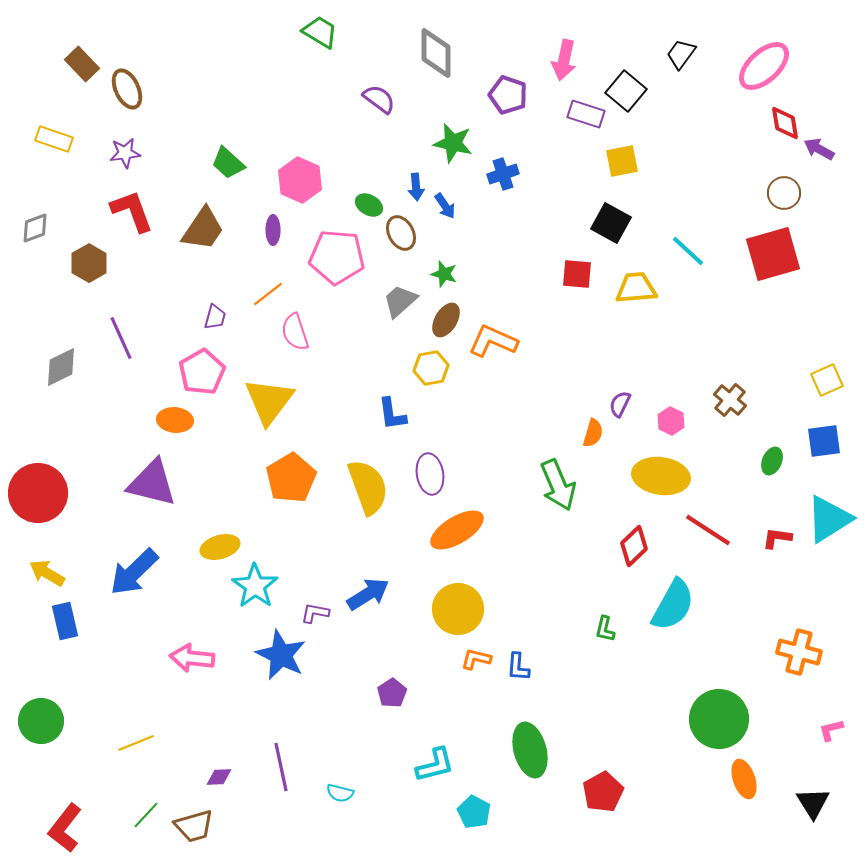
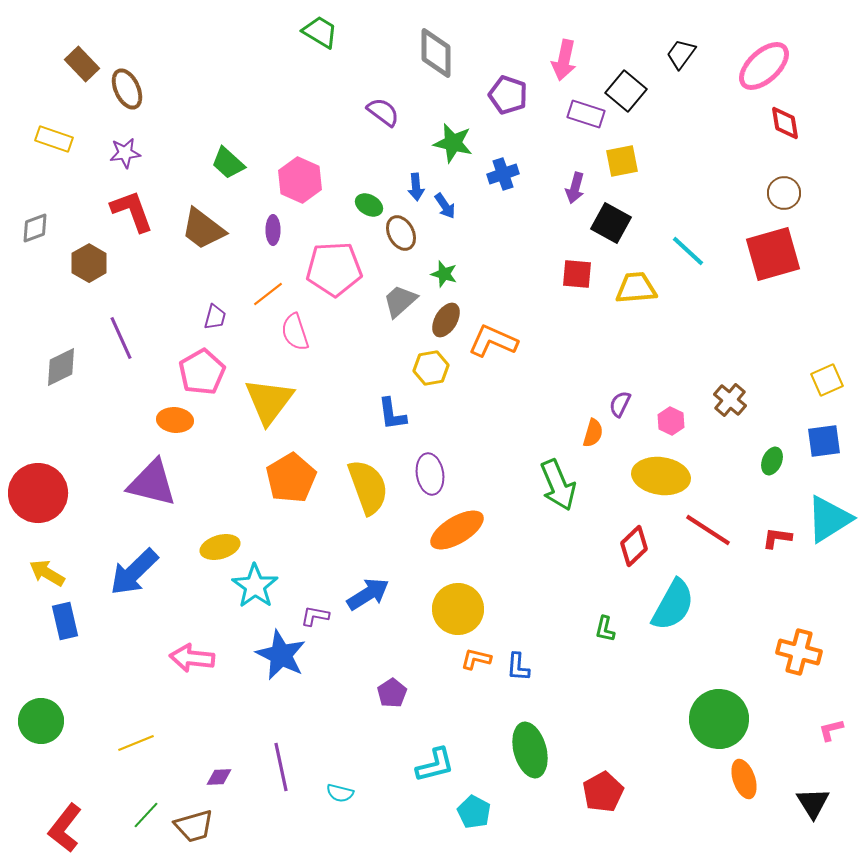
purple semicircle at (379, 99): moved 4 px right, 13 px down
purple arrow at (819, 149): moved 244 px left, 39 px down; rotated 104 degrees counterclockwise
brown trapezoid at (203, 229): rotated 93 degrees clockwise
pink pentagon at (337, 257): moved 3 px left, 12 px down; rotated 8 degrees counterclockwise
purple L-shape at (315, 613): moved 3 px down
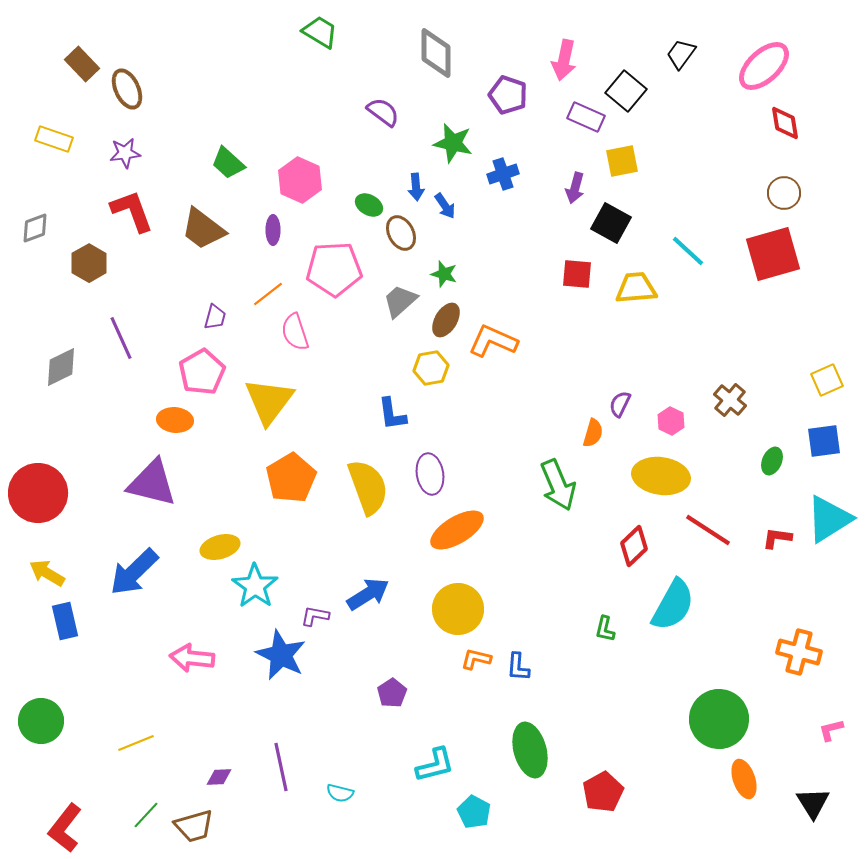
purple rectangle at (586, 114): moved 3 px down; rotated 6 degrees clockwise
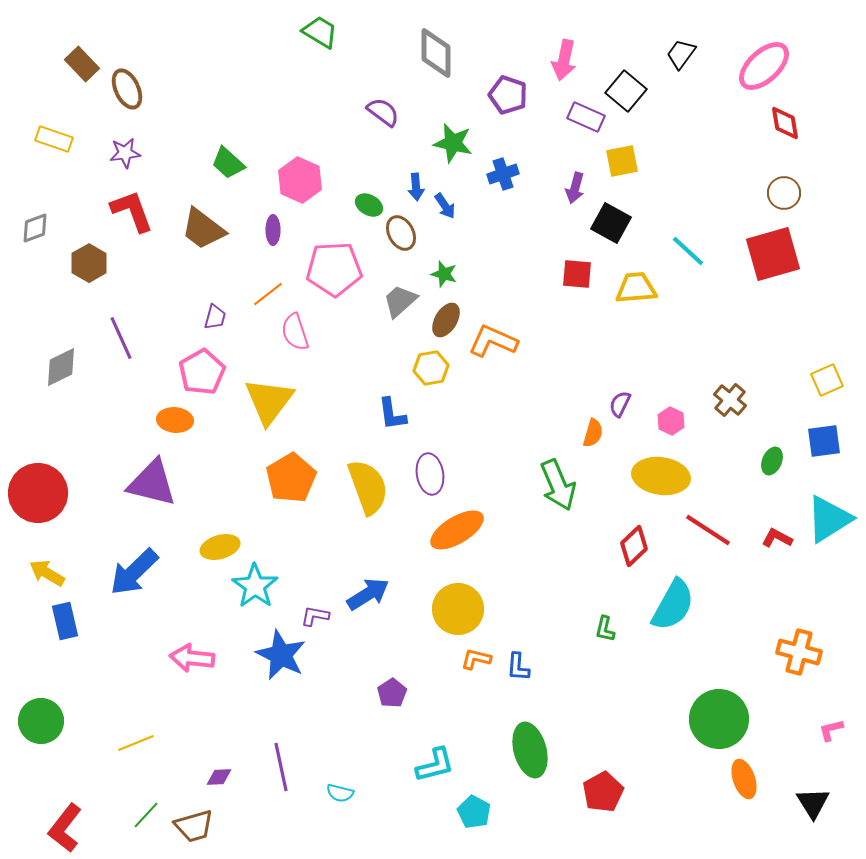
red L-shape at (777, 538): rotated 20 degrees clockwise
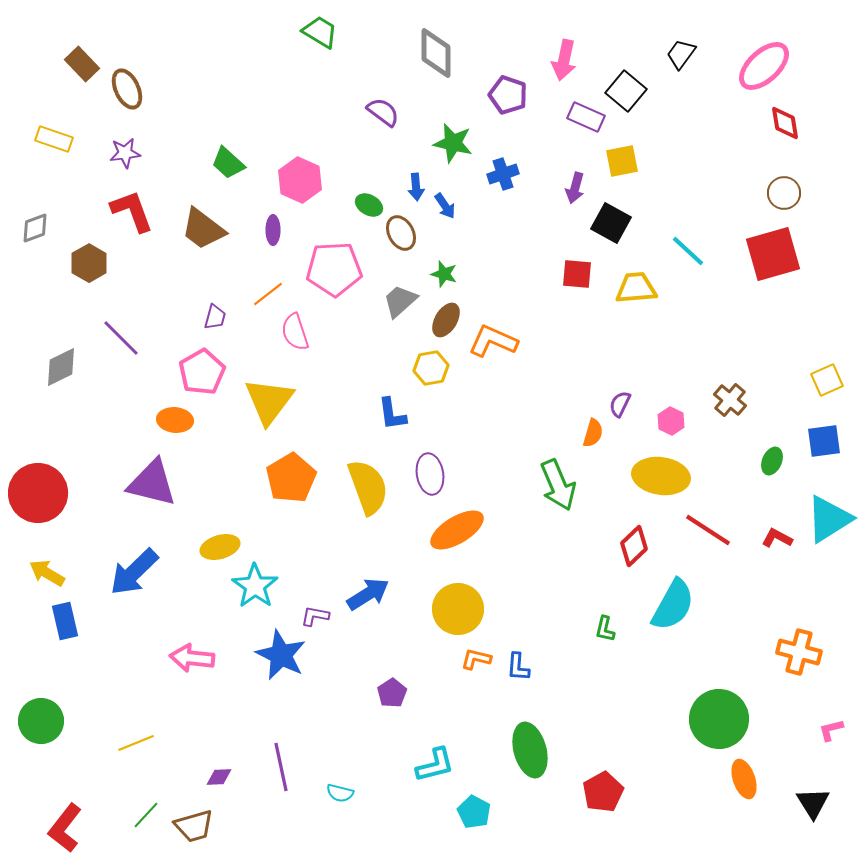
purple line at (121, 338): rotated 21 degrees counterclockwise
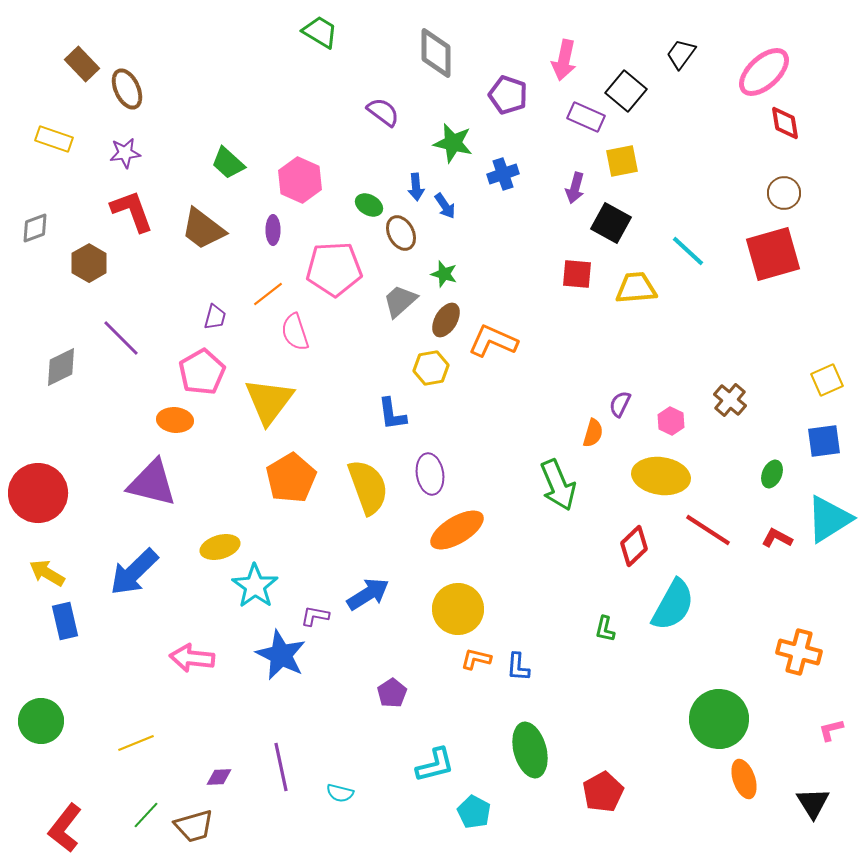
pink ellipse at (764, 66): moved 6 px down
green ellipse at (772, 461): moved 13 px down
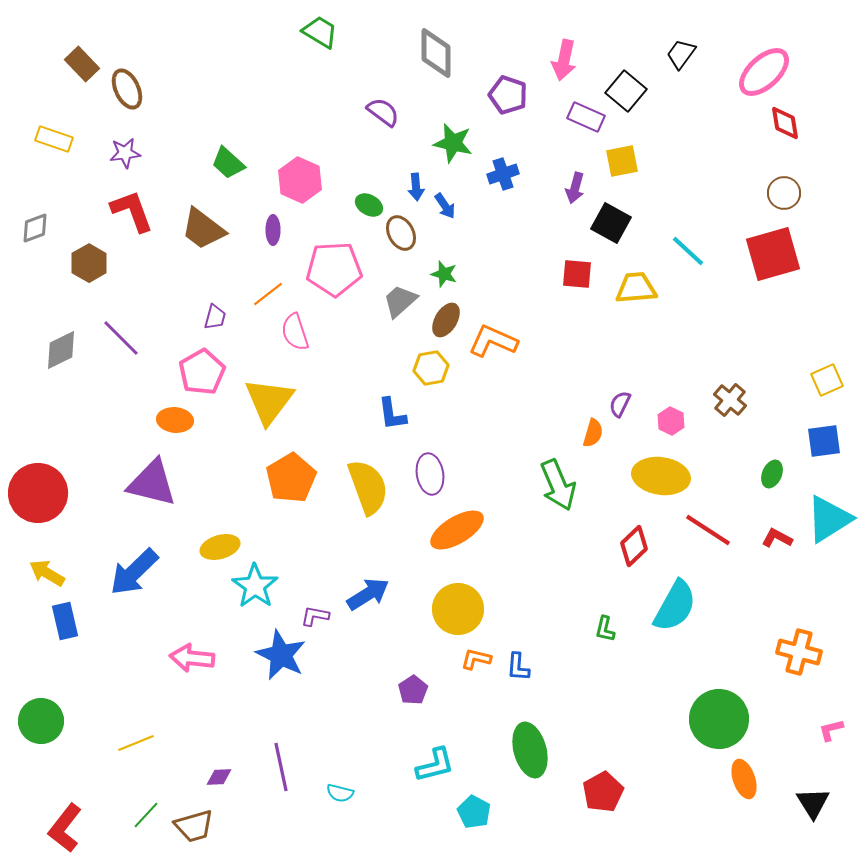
gray diamond at (61, 367): moved 17 px up
cyan semicircle at (673, 605): moved 2 px right, 1 px down
purple pentagon at (392, 693): moved 21 px right, 3 px up
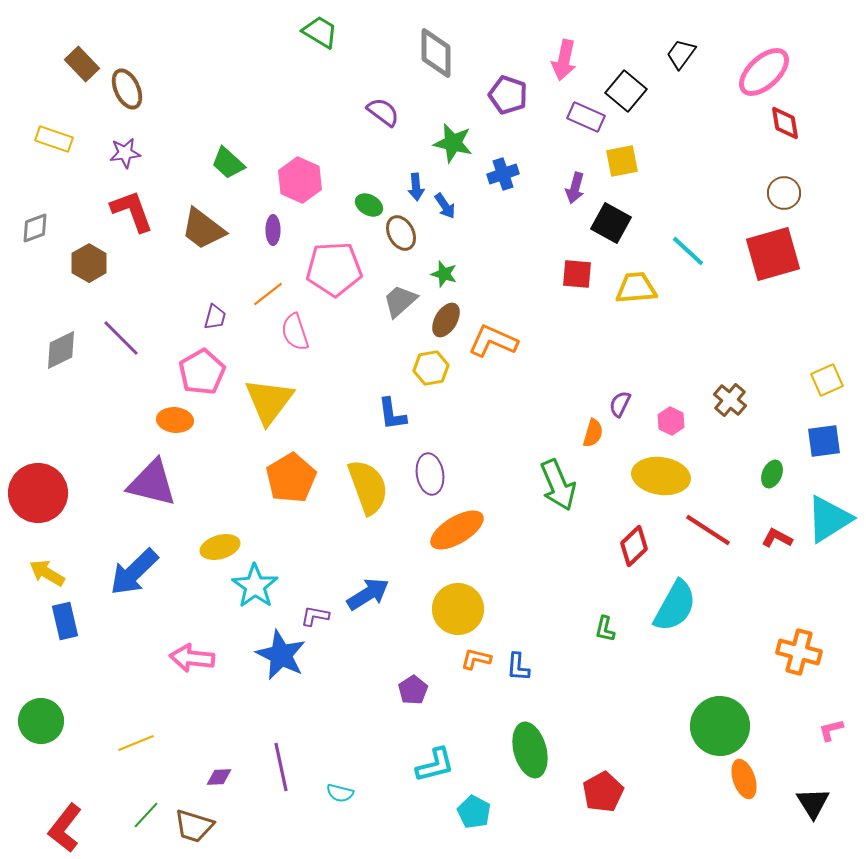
green circle at (719, 719): moved 1 px right, 7 px down
brown trapezoid at (194, 826): rotated 33 degrees clockwise
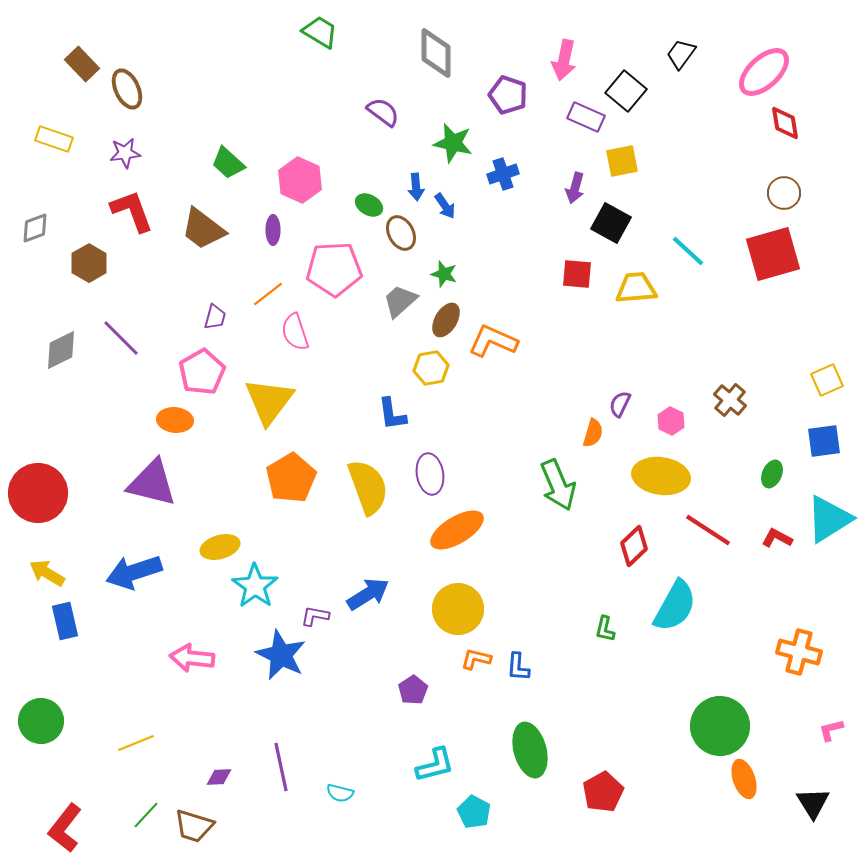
blue arrow at (134, 572): rotated 26 degrees clockwise
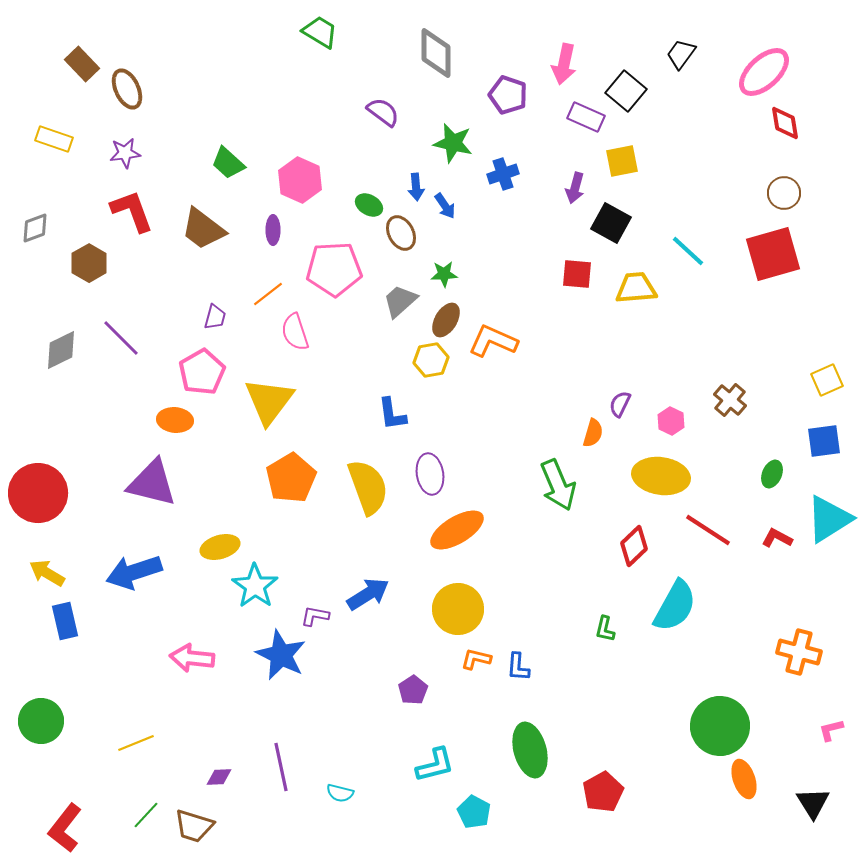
pink arrow at (564, 60): moved 4 px down
green star at (444, 274): rotated 20 degrees counterclockwise
yellow hexagon at (431, 368): moved 8 px up
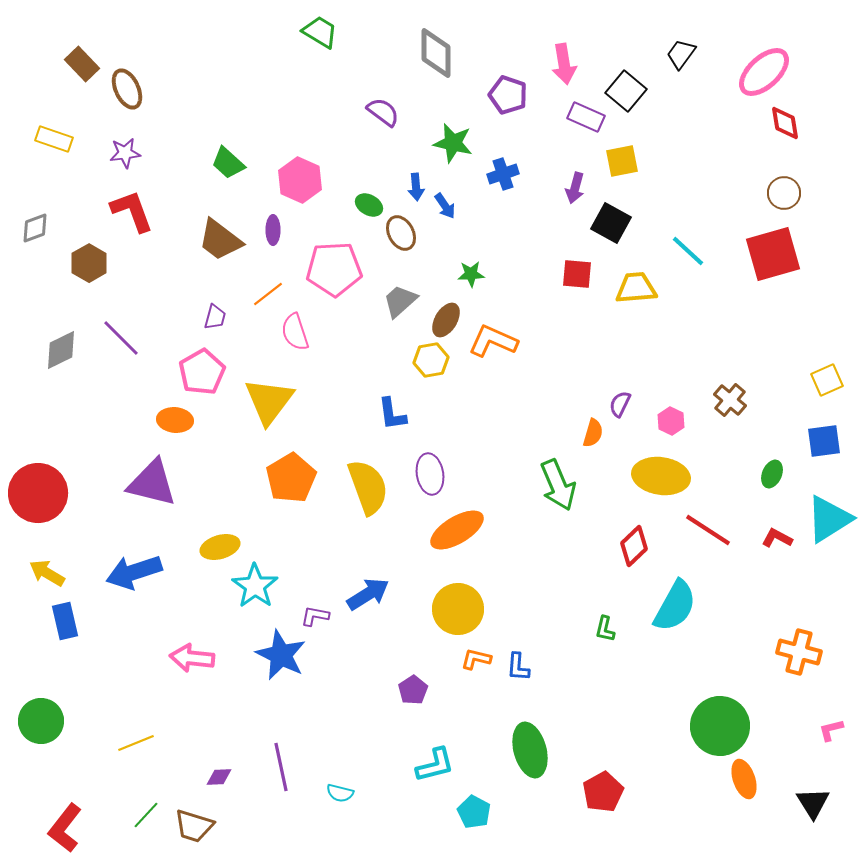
pink arrow at (564, 64): rotated 21 degrees counterclockwise
brown trapezoid at (203, 229): moved 17 px right, 11 px down
green star at (444, 274): moved 27 px right
